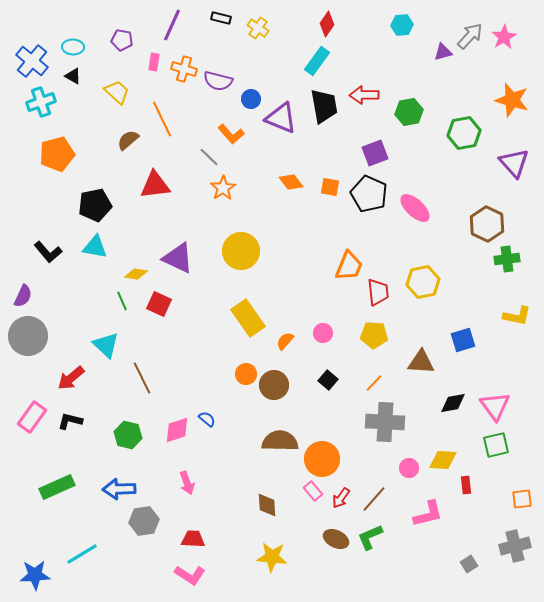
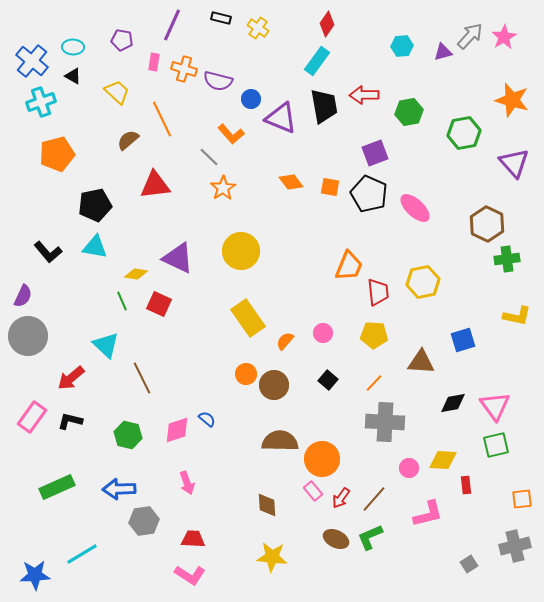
cyan hexagon at (402, 25): moved 21 px down
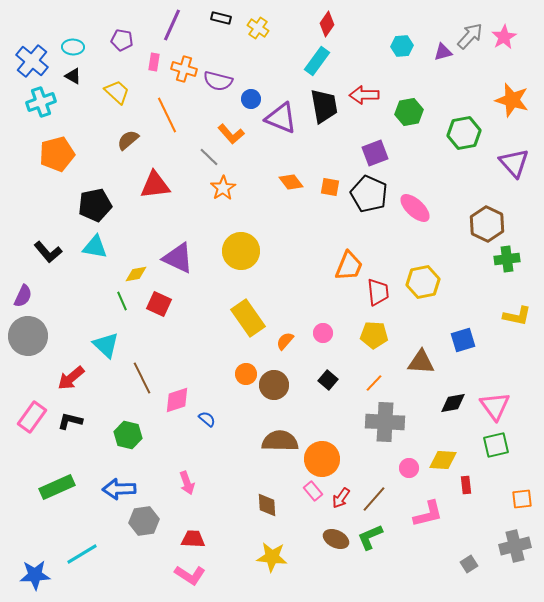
orange line at (162, 119): moved 5 px right, 4 px up
yellow diamond at (136, 274): rotated 20 degrees counterclockwise
pink diamond at (177, 430): moved 30 px up
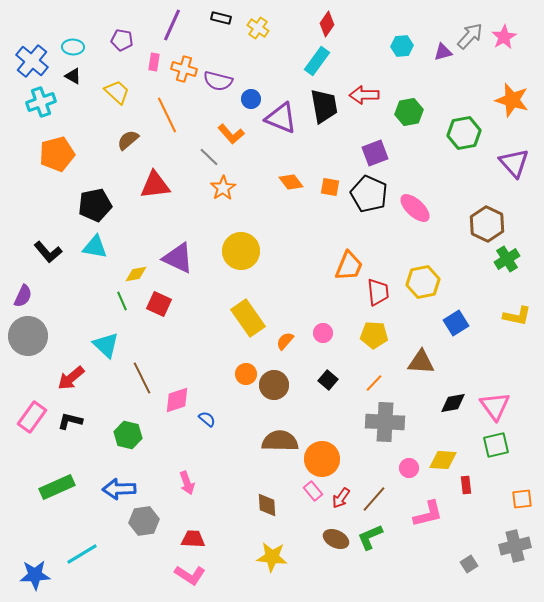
green cross at (507, 259): rotated 25 degrees counterclockwise
blue square at (463, 340): moved 7 px left, 17 px up; rotated 15 degrees counterclockwise
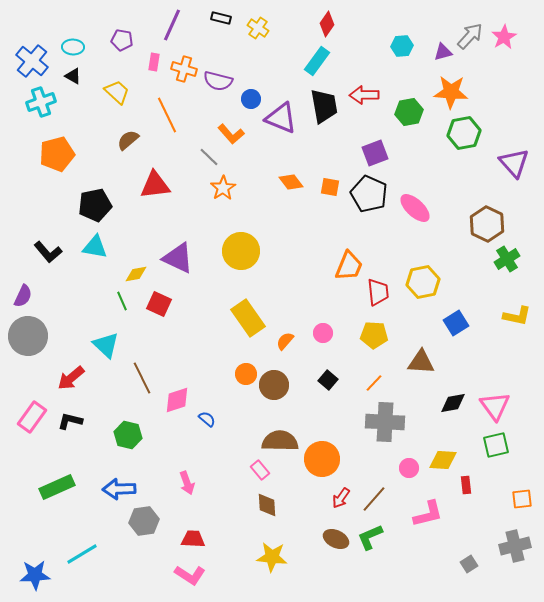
orange star at (512, 100): moved 61 px left, 8 px up; rotated 12 degrees counterclockwise
pink rectangle at (313, 491): moved 53 px left, 21 px up
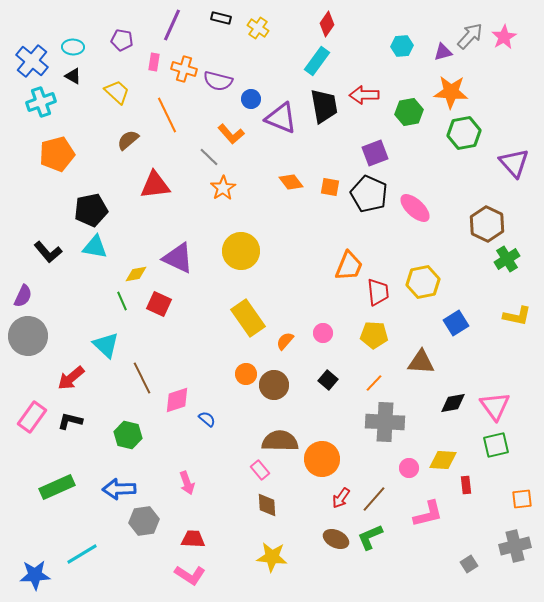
black pentagon at (95, 205): moved 4 px left, 5 px down
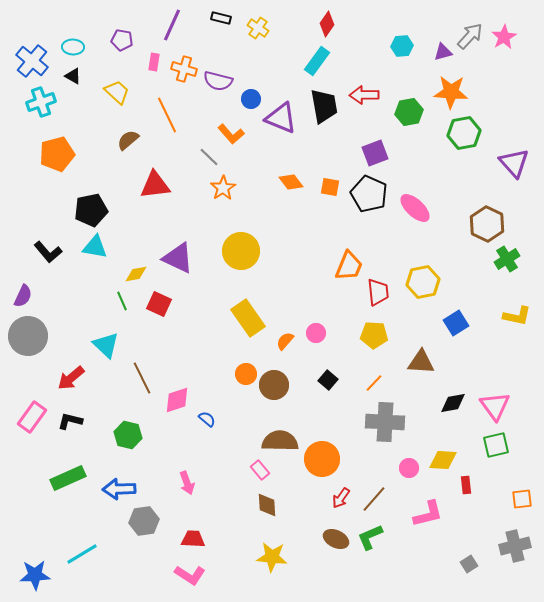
pink circle at (323, 333): moved 7 px left
green rectangle at (57, 487): moved 11 px right, 9 px up
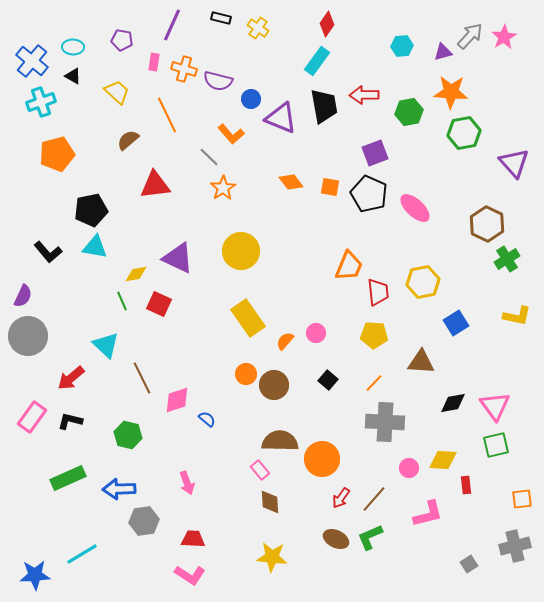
brown diamond at (267, 505): moved 3 px right, 3 px up
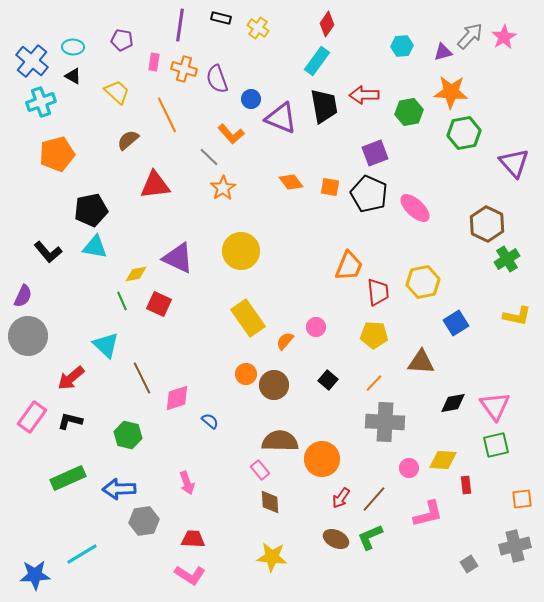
purple line at (172, 25): moved 8 px right; rotated 16 degrees counterclockwise
purple semicircle at (218, 81): moved 1 px left, 2 px up; rotated 56 degrees clockwise
pink circle at (316, 333): moved 6 px up
pink diamond at (177, 400): moved 2 px up
blue semicircle at (207, 419): moved 3 px right, 2 px down
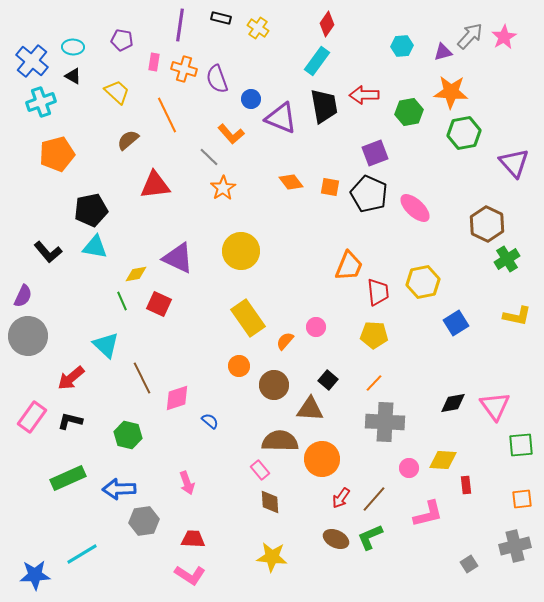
brown triangle at (421, 362): moved 111 px left, 47 px down
orange circle at (246, 374): moved 7 px left, 8 px up
green square at (496, 445): moved 25 px right; rotated 8 degrees clockwise
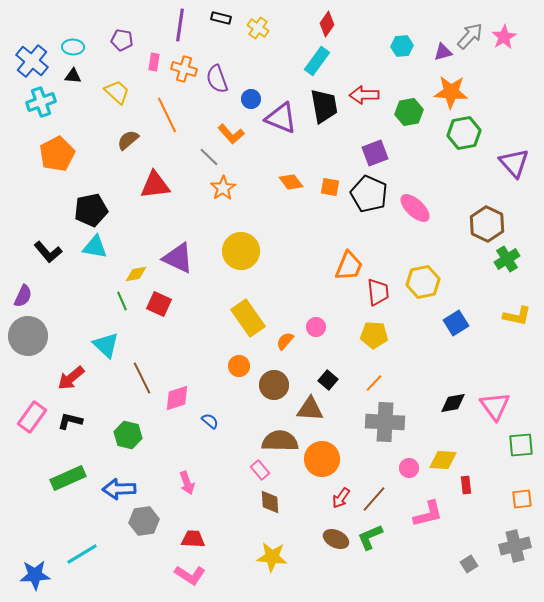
black triangle at (73, 76): rotated 24 degrees counterclockwise
orange pentagon at (57, 154): rotated 12 degrees counterclockwise
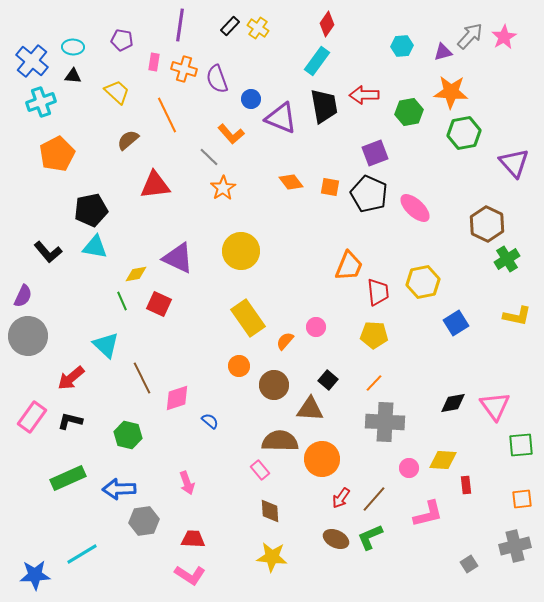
black rectangle at (221, 18): moved 9 px right, 8 px down; rotated 60 degrees counterclockwise
brown diamond at (270, 502): moved 9 px down
